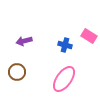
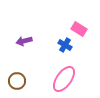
pink rectangle: moved 10 px left, 7 px up
blue cross: rotated 16 degrees clockwise
brown circle: moved 9 px down
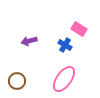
purple arrow: moved 5 px right
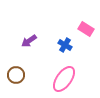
pink rectangle: moved 7 px right
purple arrow: rotated 21 degrees counterclockwise
brown circle: moved 1 px left, 6 px up
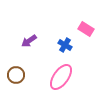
pink ellipse: moved 3 px left, 2 px up
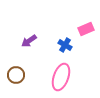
pink rectangle: rotated 56 degrees counterclockwise
pink ellipse: rotated 16 degrees counterclockwise
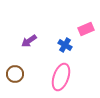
brown circle: moved 1 px left, 1 px up
